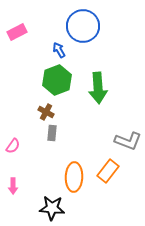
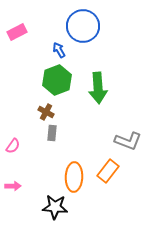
pink arrow: rotated 91 degrees counterclockwise
black star: moved 3 px right, 1 px up
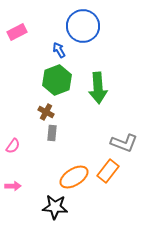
gray L-shape: moved 4 px left, 2 px down
orange ellipse: rotated 56 degrees clockwise
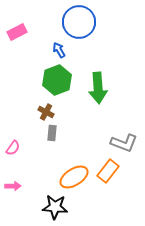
blue circle: moved 4 px left, 4 px up
pink semicircle: moved 2 px down
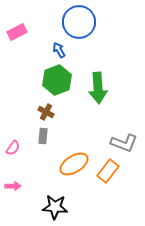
gray rectangle: moved 9 px left, 3 px down
orange ellipse: moved 13 px up
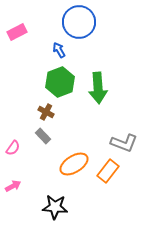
green hexagon: moved 3 px right, 2 px down
gray rectangle: rotated 49 degrees counterclockwise
pink arrow: rotated 28 degrees counterclockwise
